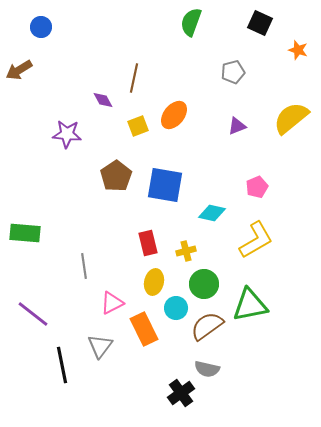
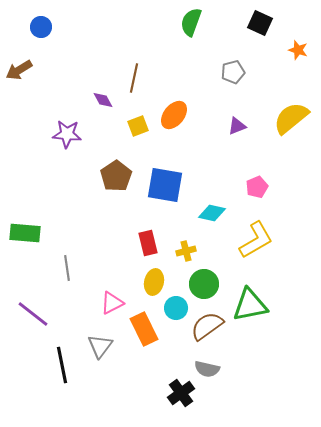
gray line: moved 17 px left, 2 px down
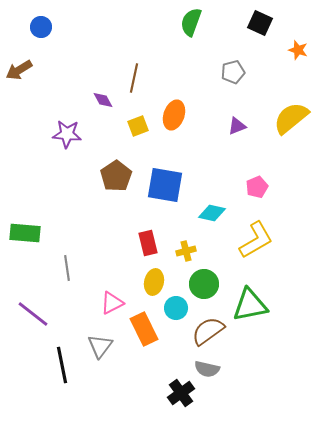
orange ellipse: rotated 20 degrees counterclockwise
brown semicircle: moved 1 px right, 5 px down
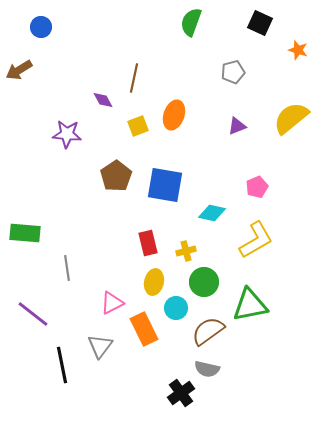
green circle: moved 2 px up
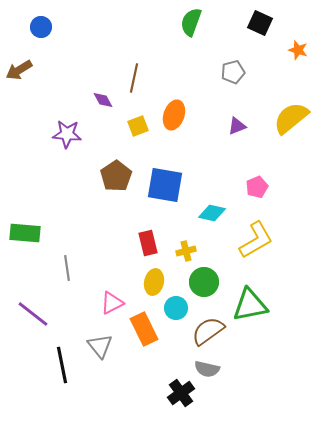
gray triangle: rotated 16 degrees counterclockwise
